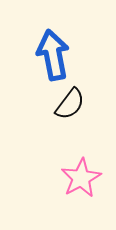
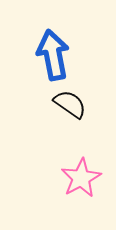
black semicircle: rotated 92 degrees counterclockwise
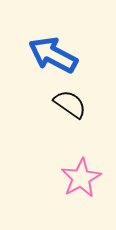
blue arrow: rotated 51 degrees counterclockwise
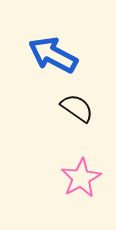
black semicircle: moved 7 px right, 4 px down
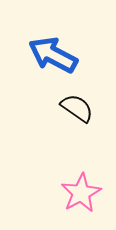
pink star: moved 15 px down
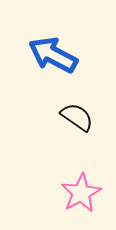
black semicircle: moved 9 px down
